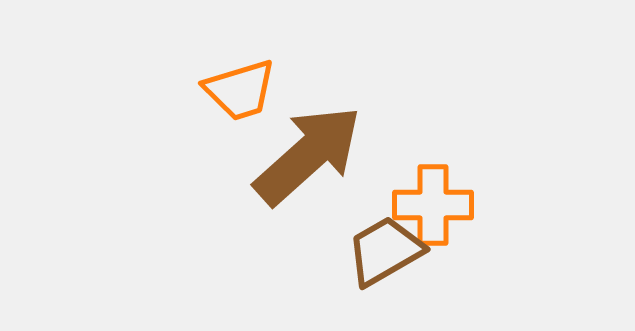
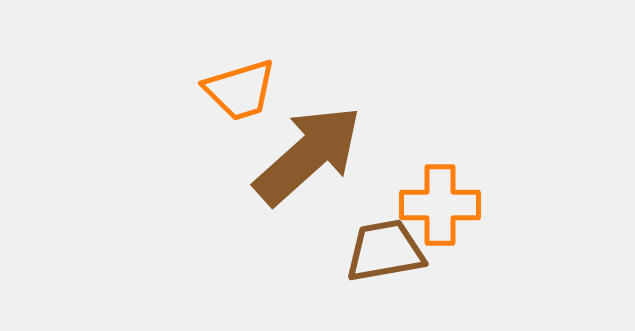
orange cross: moved 7 px right
brown trapezoid: rotated 20 degrees clockwise
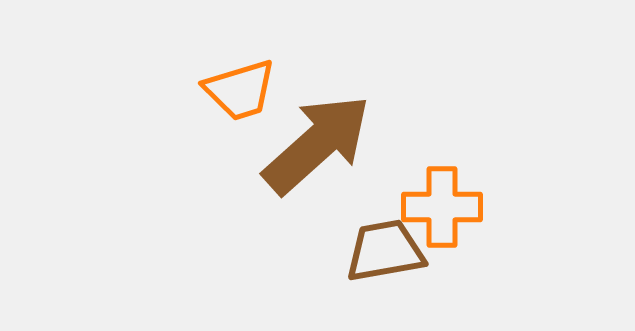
brown arrow: moved 9 px right, 11 px up
orange cross: moved 2 px right, 2 px down
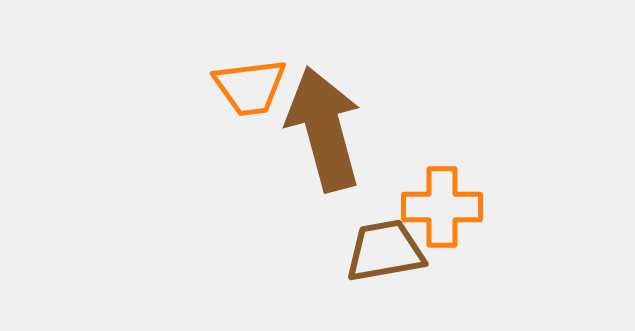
orange trapezoid: moved 10 px right, 3 px up; rotated 10 degrees clockwise
brown arrow: moved 7 px right, 15 px up; rotated 63 degrees counterclockwise
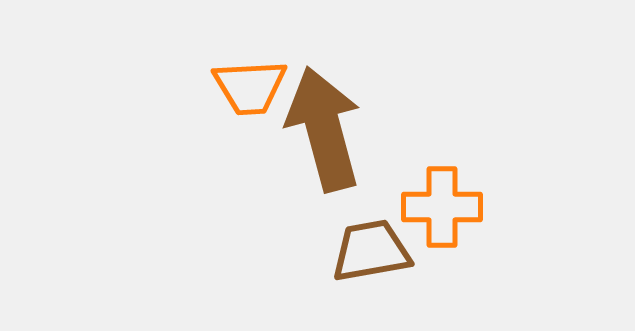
orange trapezoid: rotated 4 degrees clockwise
brown trapezoid: moved 14 px left
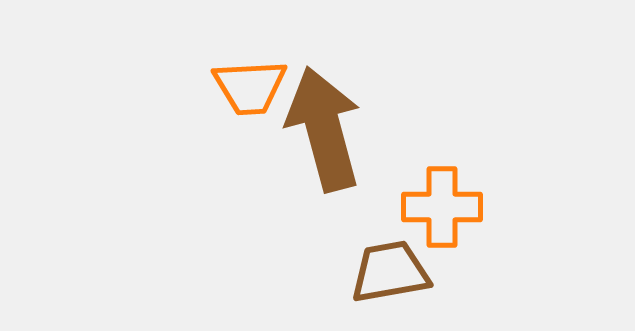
brown trapezoid: moved 19 px right, 21 px down
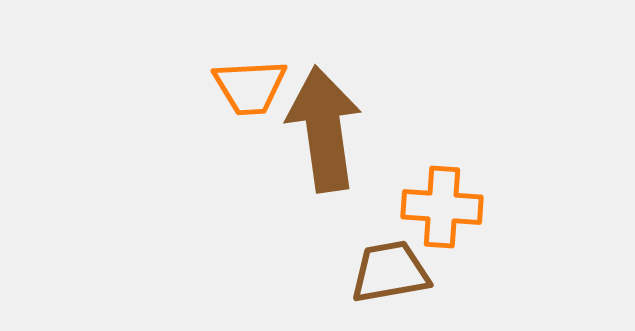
brown arrow: rotated 7 degrees clockwise
orange cross: rotated 4 degrees clockwise
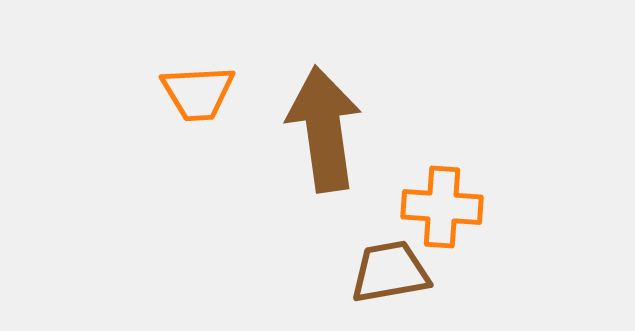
orange trapezoid: moved 52 px left, 6 px down
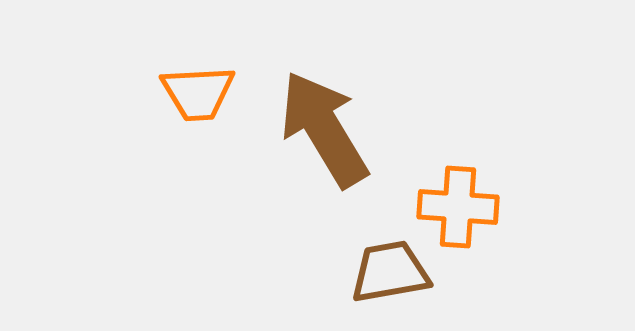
brown arrow: rotated 23 degrees counterclockwise
orange cross: moved 16 px right
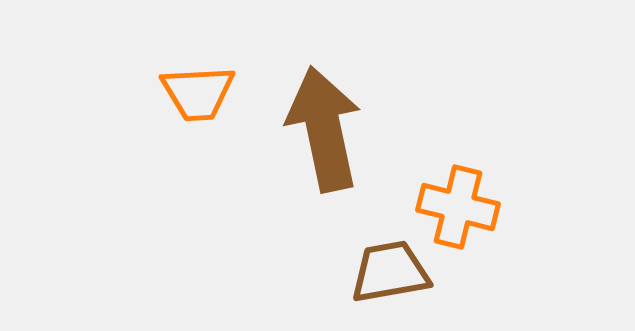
brown arrow: rotated 19 degrees clockwise
orange cross: rotated 10 degrees clockwise
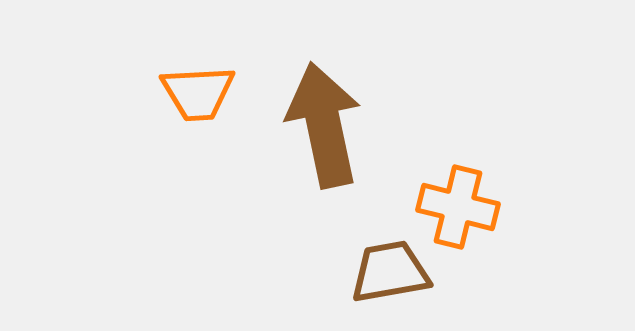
brown arrow: moved 4 px up
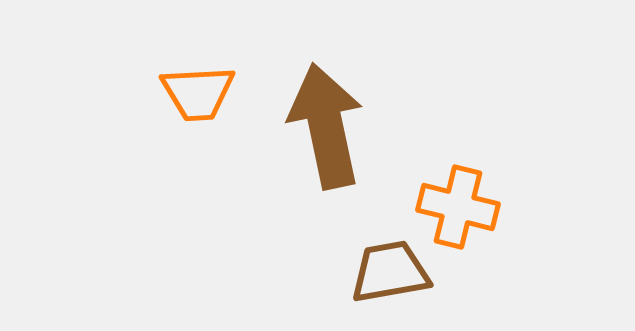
brown arrow: moved 2 px right, 1 px down
